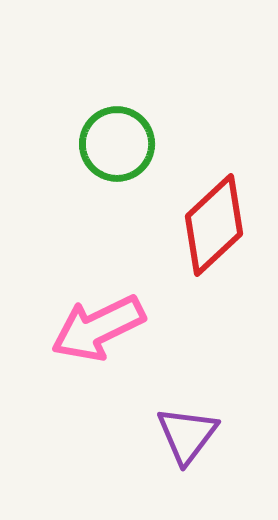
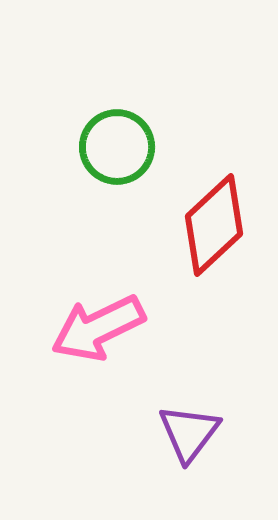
green circle: moved 3 px down
purple triangle: moved 2 px right, 2 px up
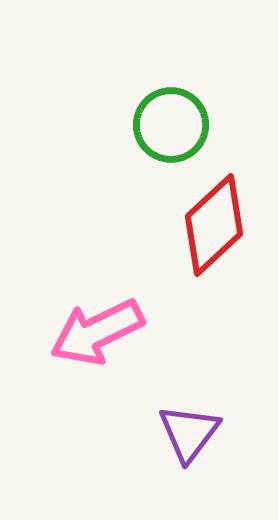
green circle: moved 54 px right, 22 px up
pink arrow: moved 1 px left, 4 px down
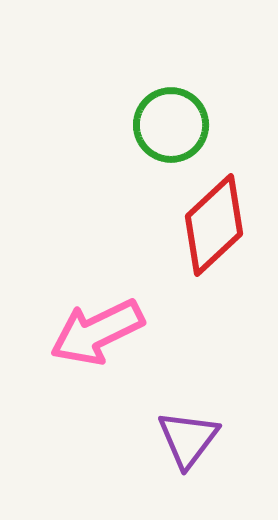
purple triangle: moved 1 px left, 6 px down
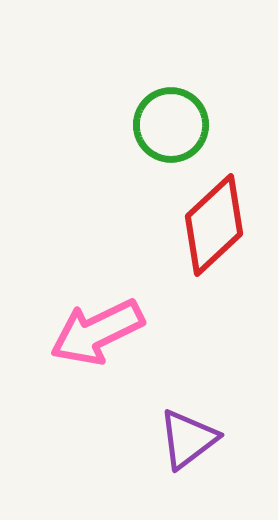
purple triangle: rotated 16 degrees clockwise
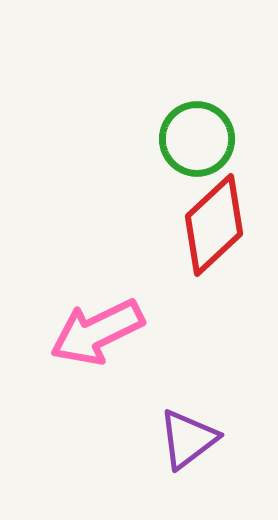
green circle: moved 26 px right, 14 px down
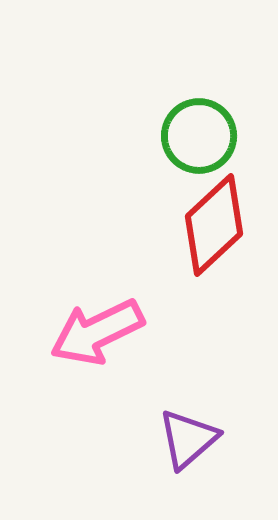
green circle: moved 2 px right, 3 px up
purple triangle: rotated 4 degrees counterclockwise
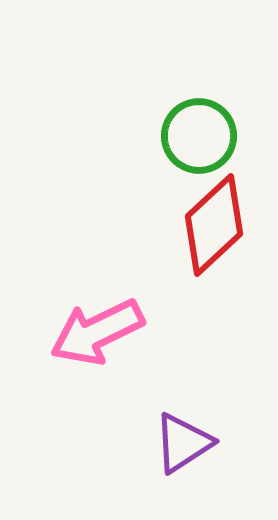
purple triangle: moved 5 px left, 4 px down; rotated 8 degrees clockwise
